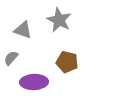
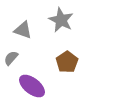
gray star: moved 2 px right
brown pentagon: rotated 25 degrees clockwise
purple ellipse: moved 2 px left, 4 px down; rotated 40 degrees clockwise
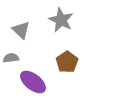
gray triangle: moved 2 px left; rotated 24 degrees clockwise
gray semicircle: rotated 42 degrees clockwise
purple ellipse: moved 1 px right, 4 px up
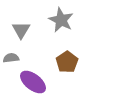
gray triangle: rotated 18 degrees clockwise
